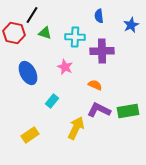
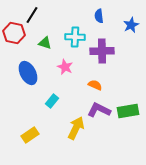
green triangle: moved 10 px down
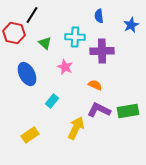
green triangle: rotated 24 degrees clockwise
blue ellipse: moved 1 px left, 1 px down
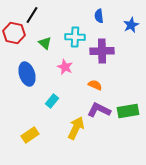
blue ellipse: rotated 10 degrees clockwise
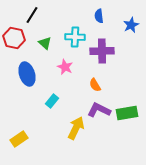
red hexagon: moved 5 px down
orange semicircle: rotated 144 degrees counterclockwise
green rectangle: moved 1 px left, 2 px down
yellow rectangle: moved 11 px left, 4 px down
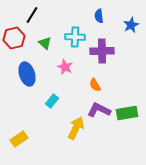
red hexagon: rotated 25 degrees counterclockwise
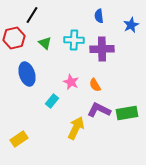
cyan cross: moved 1 px left, 3 px down
purple cross: moved 2 px up
pink star: moved 6 px right, 15 px down
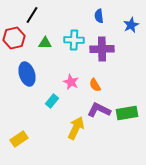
green triangle: rotated 40 degrees counterclockwise
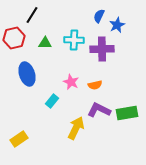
blue semicircle: rotated 32 degrees clockwise
blue star: moved 14 px left
orange semicircle: rotated 72 degrees counterclockwise
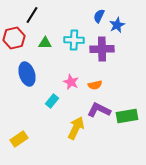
green rectangle: moved 3 px down
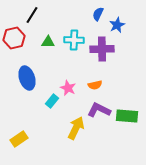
blue semicircle: moved 1 px left, 2 px up
green triangle: moved 3 px right, 1 px up
blue ellipse: moved 4 px down
pink star: moved 3 px left, 6 px down
green rectangle: rotated 15 degrees clockwise
